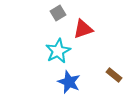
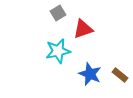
cyan star: rotated 15 degrees clockwise
brown rectangle: moved 6 px right
blue star: moved 21 px right, 8 px up
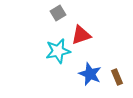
red triangle: moved 2 px left, 6 px down
brown rectangle: moved 3 px left, 2 px down; rotated 28 degrees clockwise
